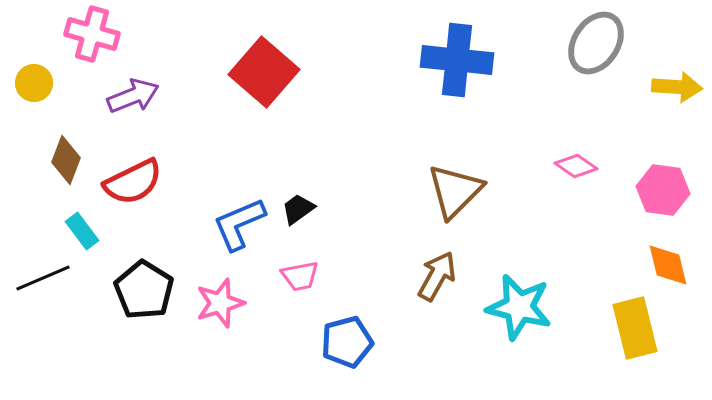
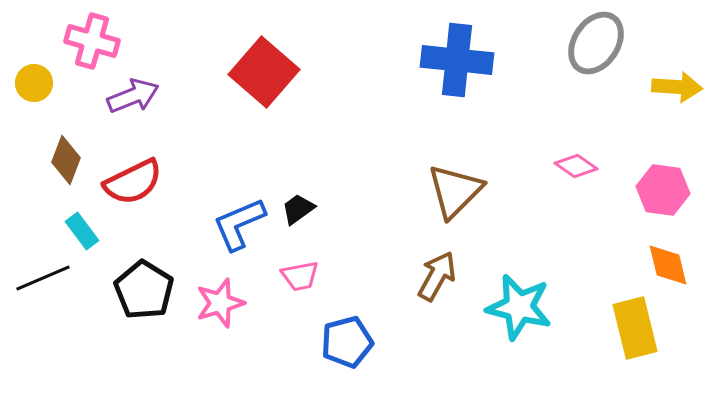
pink cross: moved 7 px down
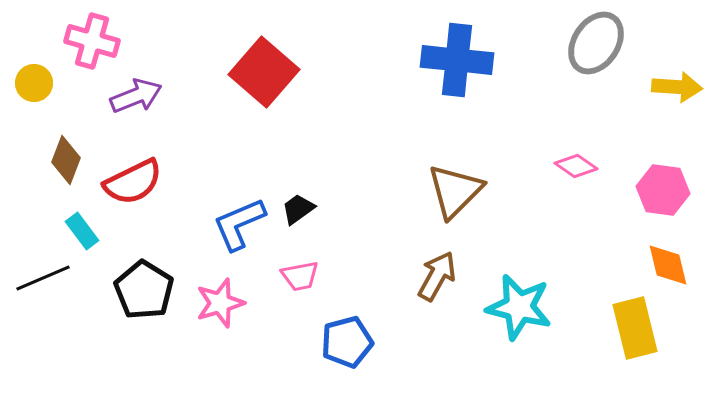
purple arrow: moved 3 px right
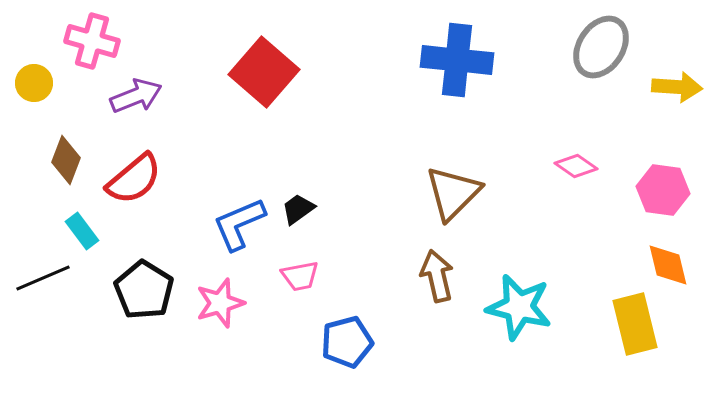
gray ellipse: moved 5 px right, 4 px down
red semicircle: moved 1 px right, 3 px up; rotated 14 degrees counterclockwise
brown triangle: moved 2 px left, 2 px down
brown arrow: rotated 42 degrees counterclockwise
yellow rectangle: moved 4 px up
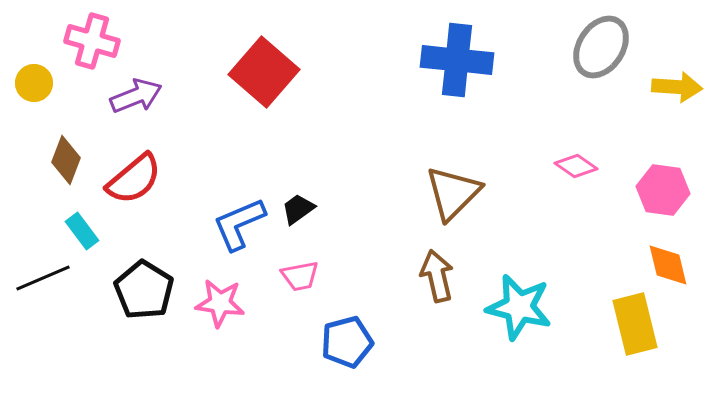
pink star: rotated 24 degrees clockwise
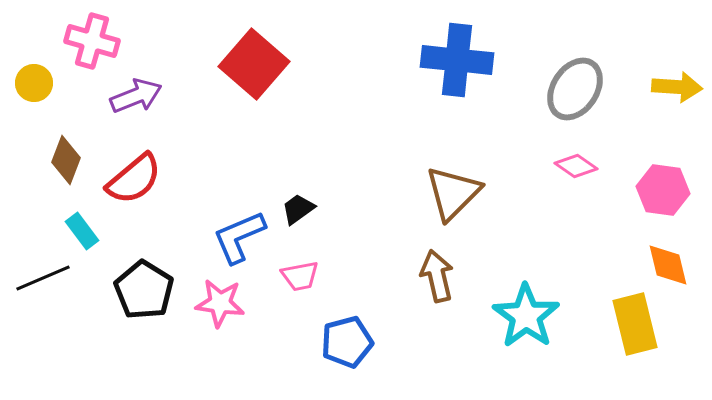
gray ellipse: moved 26 px left, 42 px down
red square: moved 10 px left, 8 px up
blue L-shape: moved 13 px down
cyan star: moved 7 px right, 9 px down; rotated 22 degrees clockwise
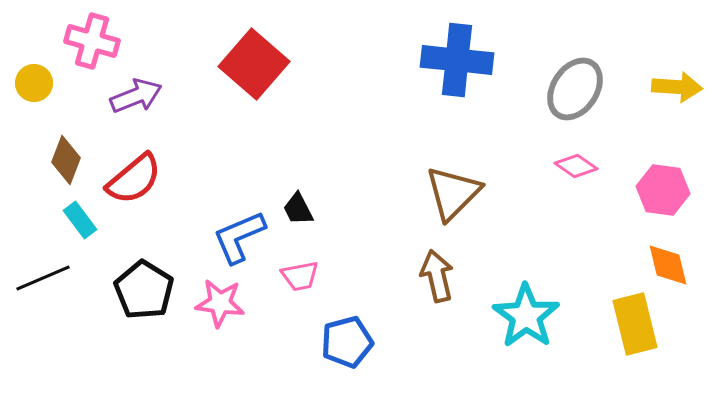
black trapezoid: rotated 81 degrees counterclockwise
cyan rectangle: moved 2 px left, 11 px up
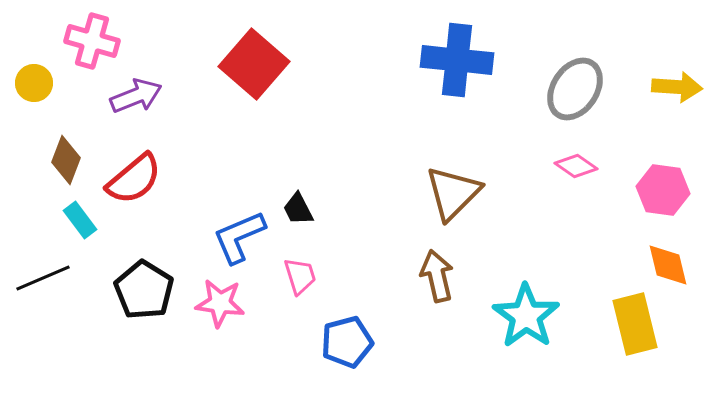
pink trapezoid: rotated 96 degrees counterclockwise
